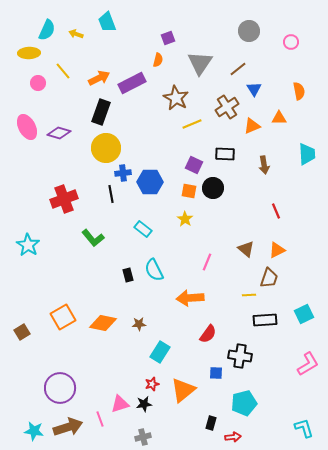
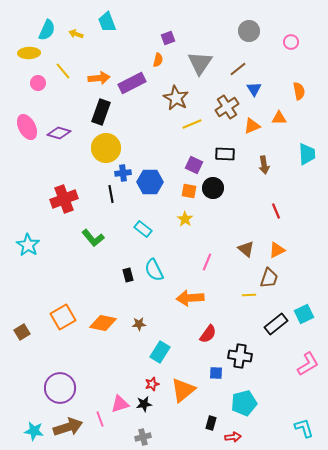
orange arrow at (99, 78): rotated 20 degrees clockwise
black rectangle at (265, 320): moved 11 px right, 4 px down; rotated 35 degrees counterclockwise
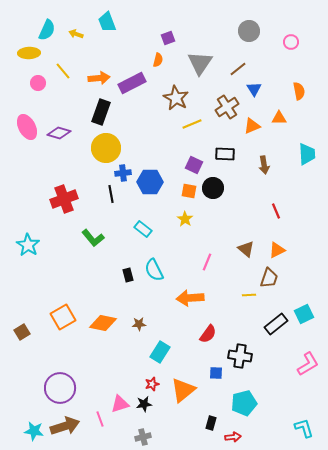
brown arrow at (68, 427): moved 3 px left, 1 px up
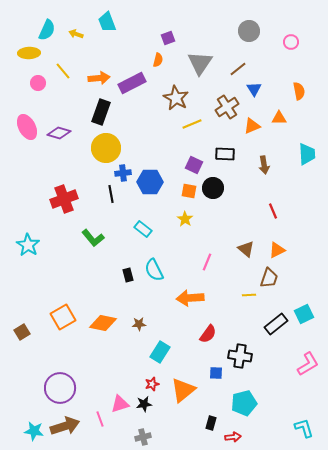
red line at (276, 211): moved 3 px left
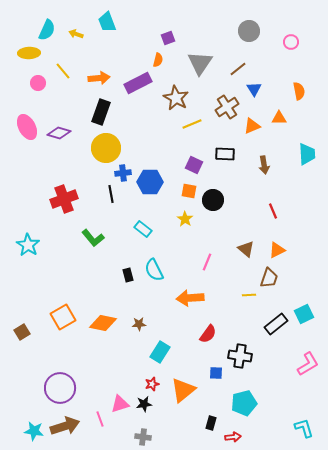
purple rectangle at (132, 83): moved 6 px right
black circle at (213, 188): moved 12 px down
gray cross at (143, 437): rotated 21 degrees clockwise
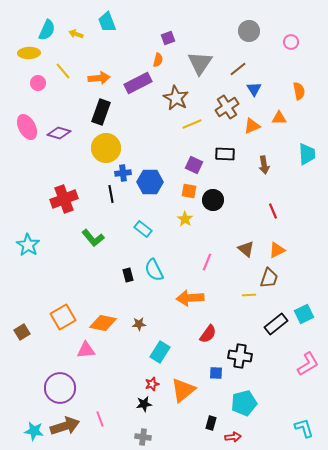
pink triangle at (120, 404): moved 34 px left, 54 px up; rotated 12 degrees clockwise
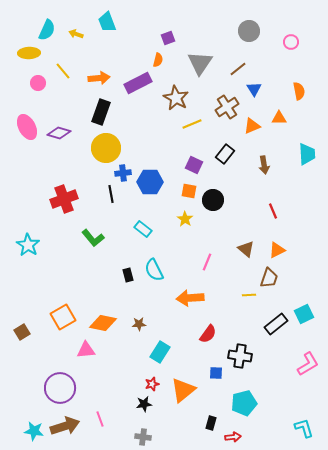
black rectangle at (225, 154): rotated 54 degrees counterclockwise
